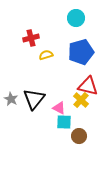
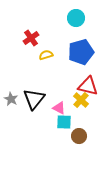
red cross: rotated 21 degrees counterclockwise
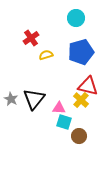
pink triangle: rotated 24 degrees counterclockwise
cyan square: rotated 14 degrees clockwise
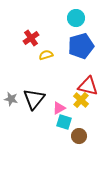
blue pentagon: moved 6 px up
gray star: rotated 16 degrees counterclockwise
pink triangle: rotated 32 degrees counterclockwise
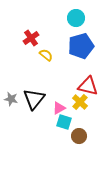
yellow semicircle: rotated 56 degrees clockwise
yellow cross: moved 1 px left, 2 px down
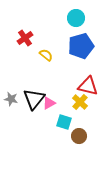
red cross: moved 6 px left
pink triangle: moved 10 px left, 5 px up
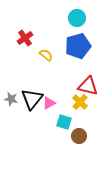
cyan circle: moved 1 px right
blue pentagon: moved 3 px left
black triangle: moved 2 px left
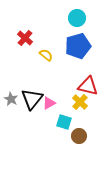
red cross: rotated 14 degrees counterclockwise
gray star: rotated 16 degrees clockwise
